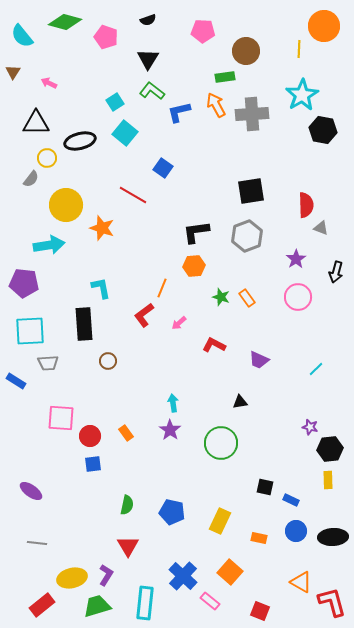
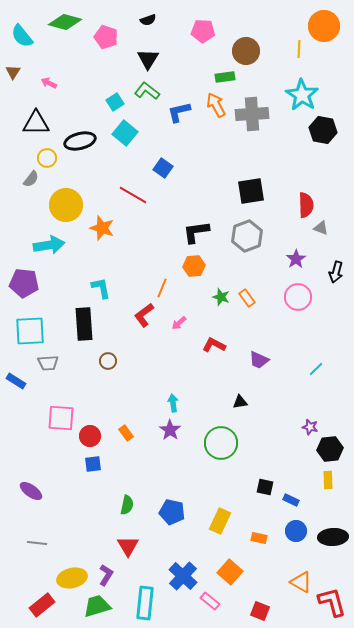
green L-shape at (152, 91): moved 5 px left
cyan star at (302, 95): rotated 8 degrees counterclockwise
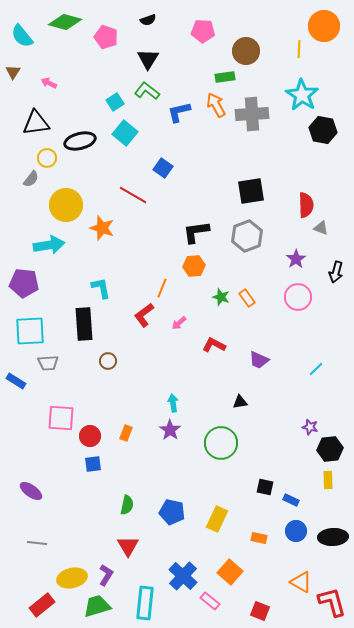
black triangle at (36, 123): rotated 8 degrees counterclockwise
orange rectangle at (126, 433): rotated 56 degrees clockwise
yellow rectangle at (220, 521): moved 3 px left, 2 px up
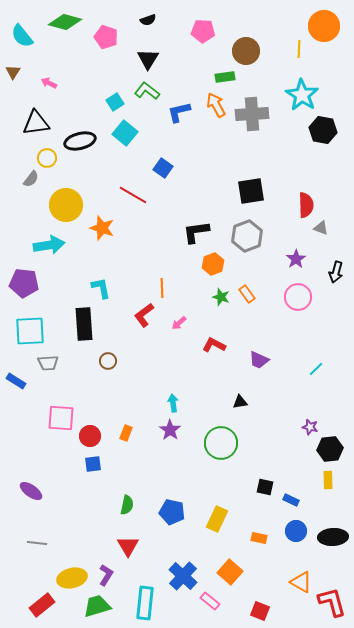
orange hexagon at (194, 266): moved 19 px right, 2 px up; rotated 15 degrees counterclockwise
orange line at (162, 288): rotated 24 degrees counterclockwise
orange rectangle at (247, 298): moved 4 px up
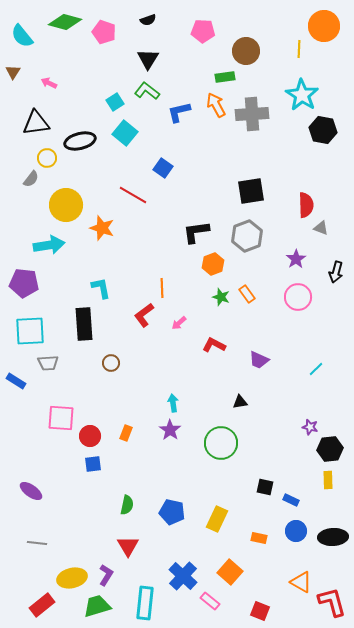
pink pentagon at (106, 37): moved 2 px left, 5 px up
brown circle at (108, 361): moved 3 px right, 2 px down
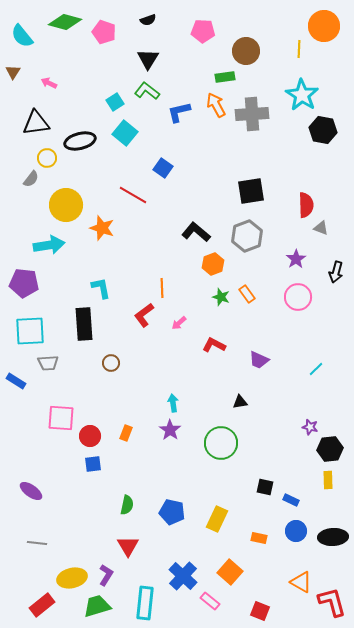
black L-shape at (196, 232): rotated 48 degrees clockwise
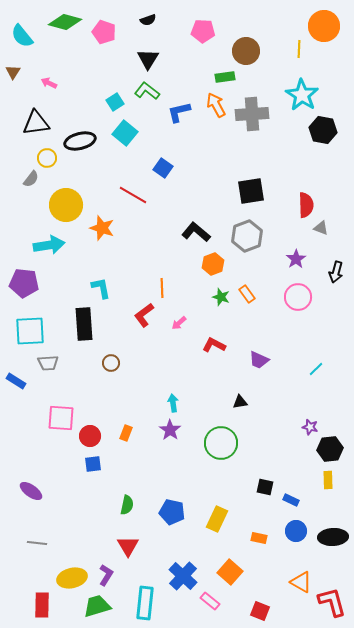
red rectangle at (42, 605): rotated 50 degrees counterclockwise
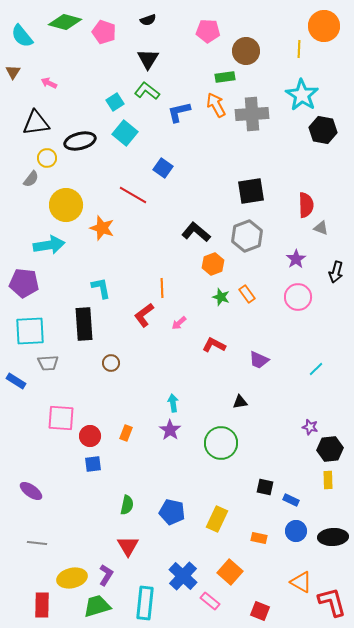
pink pentagon at (203, 31): moved 5 px right
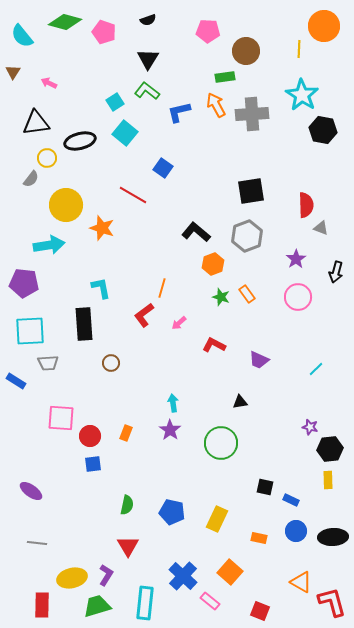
orange line at (162, 288): rotated 18 degrees clockwise
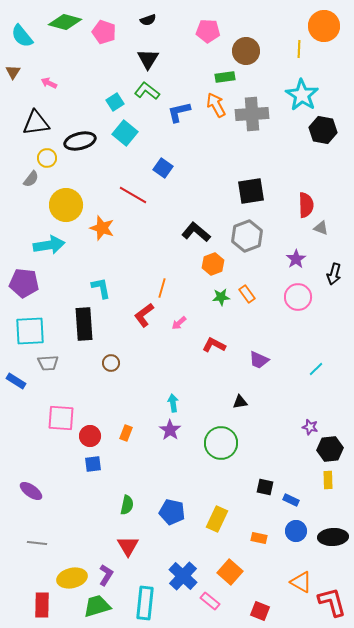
black arrow at (336, 272): moved 2 px left, 2 px down
green star at (221, 297): rotated 24 degrees counterclockwise
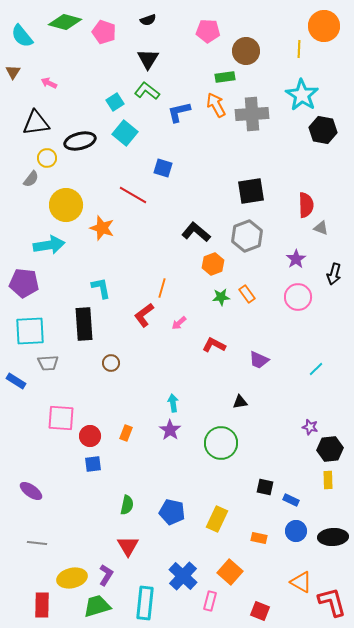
blue square at (163, 168): rotated 18 degrees counterclockwise
pink rectangle at (210, 601): rotated 66 degrees clockwise
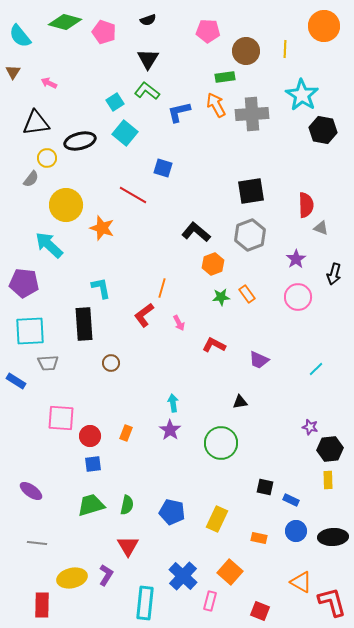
cyan semicircle at (22, 36): moved 2 px left
yellow line at (299, 49): moved 14 px left
gray hexagon at (247, 236): moved 3 px right, 1 px up
cyan arrow at (49, 245): rotated 128 degrees counterclockwise
pink arrow at (179, 323): rotated 77 degrees counterclockwise
green trapezoid at (97, 606): moved 6 px left, 101 px up
